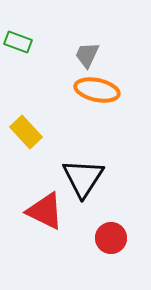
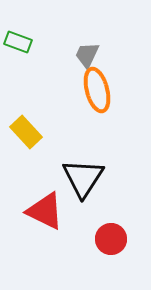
orange ellipse: rotated 63 degrees clockwise
red circle: moved 1 px down
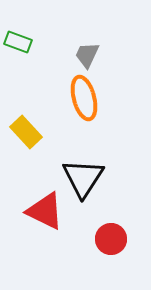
orange ellipse: moved 13 px left, 8 px down
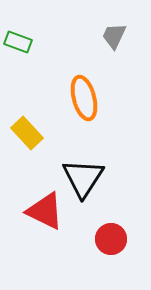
gray trapezoid: moved 27 px right, 19 px up
yellow rectangle: moved 1 px right, 1 px down
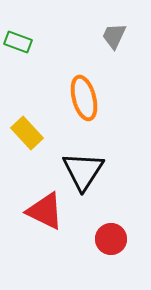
black triangle: moved 7 px up
